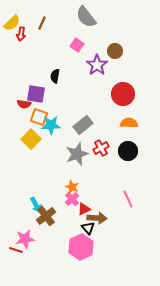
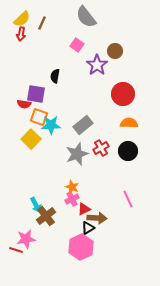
yellow semicircle: moved 10 px right, 4 px up
pink cross: rotated 16 degrees clockwise
black triangle: rotated 40 degrees clockwise
pink star: moved 1 px right
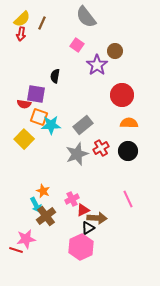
red circle: moved 1 px left, 1 px down
yellow square: moved 7 px left
orange star: moved 29 px left, 4 px down
red triangle: moved 1 px left, 1 px down
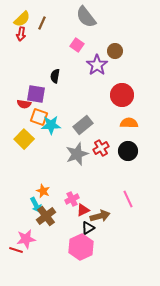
brown arrow: moved 3 px right, 2 px up; rotated 18 degrees counterclockwise
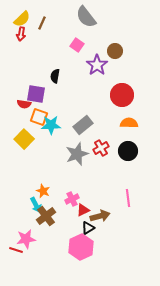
pink line: moved 1 px up; rotated 18 degrees clockwise
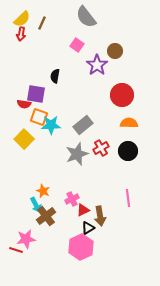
brown arrow: rotated 96 degrees clockwise
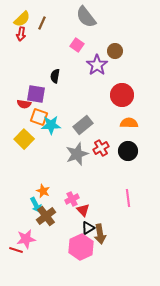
red triangle: rotated 48 degrees counterclockwise
brown arrow: moved 18 px down
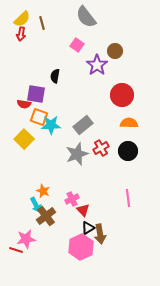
brown line: rotated 40 degrees counterclockwise
